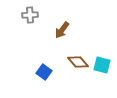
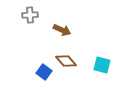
brown arrow: rotated 102 degrees counterclockwise
brown diamond: moved 12 px left, 1 px up
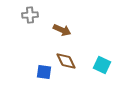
brown diamond: rotated 15 degrees clockwise
cyan square: rotated 12 degrees clockwise
blue square: rotated 28 degrees counterclockwise
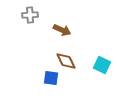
blue square: moved 7 px right, 6 px down
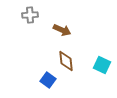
brown diamond: rotated 20 degrees clockwise
blue square: moved 3 px left, 2 px down; rotated 28 degrees clockwise
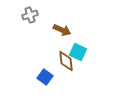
gray cross: rotated 14 degrees counterclockwise
cyan square: moved 24 px left, 13 px up
blue square: moved 3 px left, 3 px up
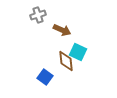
gray cross: moved 8 px right
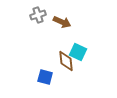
brown arrow: moved 8 px up
blue square: rotated 21 degrees counterclockwise
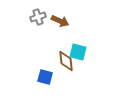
gray cross: moved 2 px down
brown arrow: moved 2 px left, 1 px up
cyan square: rotated 12 degrees counterclockwise
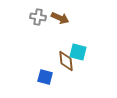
gray cross: rotated 28 degrees clockwise
brown arrow: moved 3 px up
